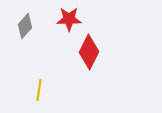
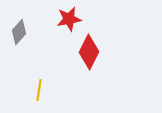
red star: rotated 10 degrees counterclockwise
gray diamond: moved 6 px left, 6 px down
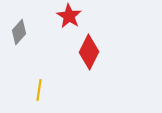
red star: moved 3 px up; rotated 30 degrees counterclockwise
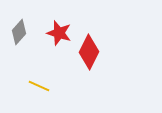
red star: moved 10 px left, 17 px down; rotated 15 degrees counterclockwise
yellow line: moved 4 px up; rotated 75 degrees counterclockwise
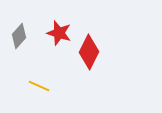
gray diamond: moved 4 px down
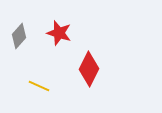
red diamond: moved 17 px down
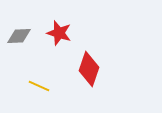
gray diamond: rotated 45 degrees clockwise
red diamond: rotated 8 degrees counterclockwise
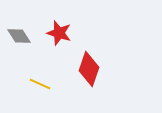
gray diamond: rotated 60 degrees clockwise
yellow line: moved 1 px right, 2 px up
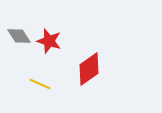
red star: moved 10 px left, 8 px down
red diamond: rotated 36 degrees clockwise
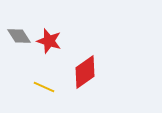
red diamond: moved 4 px left, 3 px down
yellow line: moved 4 px right, 3 px down
